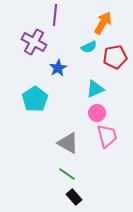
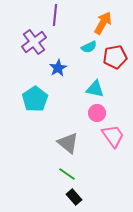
purple cross: rotated 25 degrees clockwise
cyan triangle: rotated 36 degrees clockwise
pink trapezoid: moved 6 px right; rotated 20 degrees counterclockwise
gray triangle: rotated 10 degrees clockwise
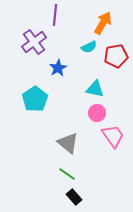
red pentagon: moved 1 px right, 1 px up
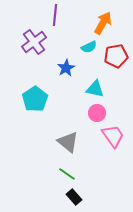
blue star: moved 8 px right
gray triangle: moved 1 px up
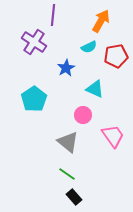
purple line: moved 2 px left
orange arrow: moved 2 px left, 2 px up
purple cross: rotated 20 degrees counterclockwise
cyan triangle: rotated 12 degrees clockwise
cyan pentagon: moved 1 px left
pink circle: moved 14 px left, 2 px down
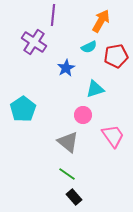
cyan triangle: rotated 42 degrees counterclockwise
cyan pentagon: moved 11 px left, 10 px down
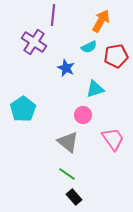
blue star: rotated 18 degrees counterclockwise
pink trapezoid: moved 3 px down
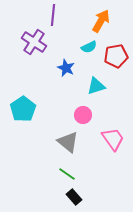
cyan triangle: moved 1 px right, 3 px up
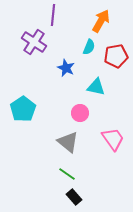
cyan semicircle: rotated 42 degrees counterclockwise
cyan triangle: moved 1 px down; rotated 30 degrees clockwise
pink circle: moved 3 px left, 2 px up
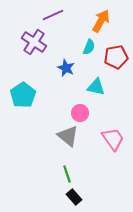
purple line: rotated 60 degrees clockwise
red pentagon: moved 1 px down
cyan pentagon: moved 14 px up
gray triangle: moved 6 px up
green line: rotated 36 degrees clockwise
